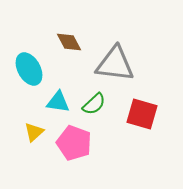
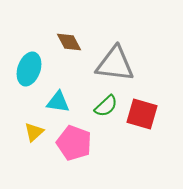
cyan ellipse: rotated 48 degrees clockwise
green semicircle: moved 12 px right, 2 px down
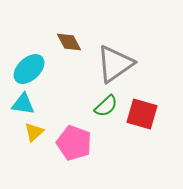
gray triangle: rotated 42 degrees counterclockwise
cyan ellipse: rotated 28 degrees clockwise
cyan triangle: moved 35 px left, 2 px down
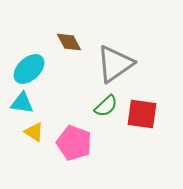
cyan triangle: moved 1 px left, 1 px up
red square: rotated 8 degrees counterclockwise
yellow triangle: rotated 45 degrees counterclockwise
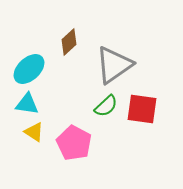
brown diamond: rotated 76 degrees clockwise
gray triangle: moved 1 px left, 1 px down
cyan triangle: moved 5 px right, 1 px down
red square: moved 5 px up
pink pentagon: rotated 8 degrees clockwise
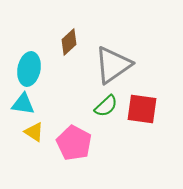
gray triangle: moved 1 px left
cyan ellipse: rotated 36 degrees counterclockwise
cyan triangle: moved 4 px left
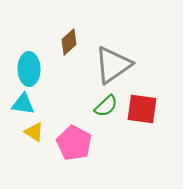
cyan ellipse: rotated 12 degrees counterclockwise
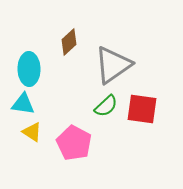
yellow triangle: moved 2 px left
